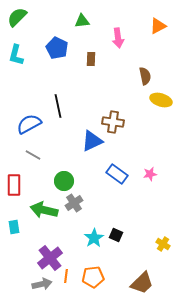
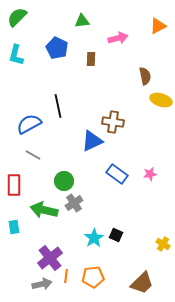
pink arrow: rotated 96 degrees counterclockwise
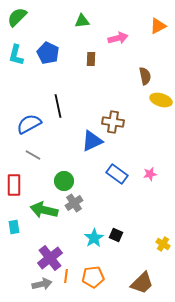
blue pentagon: moved 9 px left, 5 px down
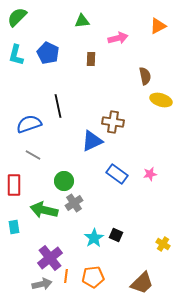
blue semicircle: rotated 10 degrees clockwise
